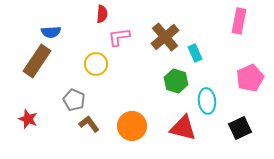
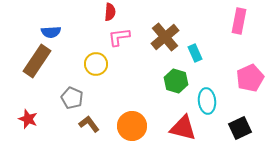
red semicircle: moved 8 px right, 2 px up
gray pentagon: moved 2 px left, 2 px up
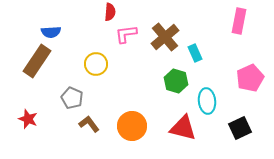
pink L-shape: moved 7 px right, 3 px up
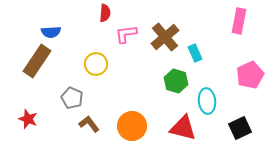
red semicircle: moved 5 px left, 1 px down
pink pentagon: moved 3 px up
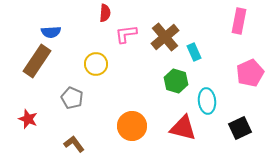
cyan rectangle: moved 1 px left, 1 px up
pink pentagon: moved 2 px up
brown L-shape: moved 15 px left, 20 px down
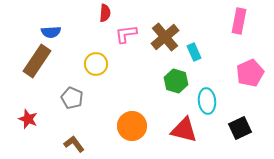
red triangle: moved 1 px right, 2 px down
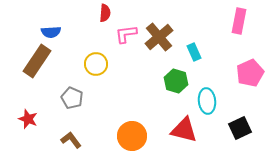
brown cross: moved 6 px left
orange circle: moved 10 px down
brown L-shape: moved 3 px left, 4 px up
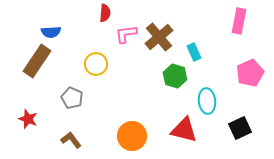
green hexagon: moved 1 px left, 5 px up
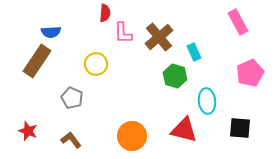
pink rectangle: moved 1 px left, 1 px down; rotated 40 degrees counterclockwise
pink L-shape: moved 3 px left, 1 px up; rotated 85 degrees counterclockwise
red star: moved 12 px down
black square: rotated 30 degrees clockwise
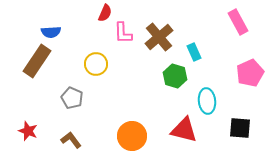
red semicircle: rotated 18 degrees clockwise
